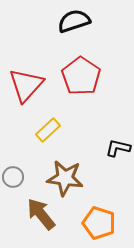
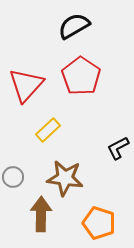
black semicircle: moved 5 px down; rotated 12 degrees counterclockwise
black L-shape: rotated 40 degrees counterclockwise
brown arrow: rotated 40 degrees clockwise
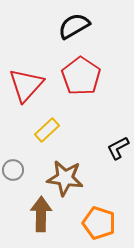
yellow rectangle: moved 1 px left
gray circle: moved 7 px up
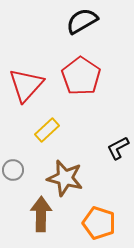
black semicircle: moved 8 px right, 5 px up
brown star: rotated 6 degrees clockwise
